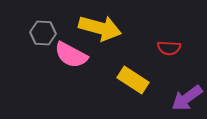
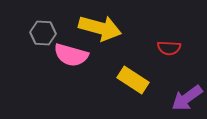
pink semicircle: rotated 12 degrees counterclockwise
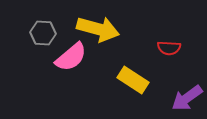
yellow arrow: moved 2 px left, 1 px down
pink semicircle: moved 2 px down; rotated 56 degrees counterclockwise
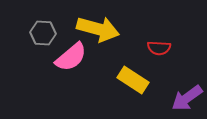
red semicircle: moved 10 px left
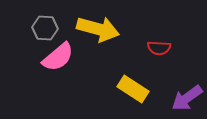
gray hexagon: moved 2 px right, 5 px up
pink semicircle: moved 13 px left
yellow rectangle: moved 9 px down
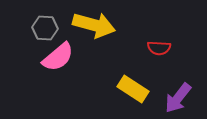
yellow arrow: moved 4 px left, 4 px up
purple arrow: moved 9 px left; rotated 16 degrees counterclockwise
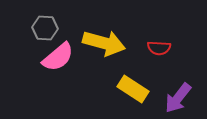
yellow arrow: moved 10 px right, 18 px down
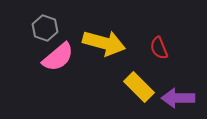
gray hexagon: rotated 15 degrees clockwise
red semicircle: rotated 65 degrees clockwise
yellow rectangle: moved 6 px right, 2 px up; rotated 12 degrees clockwise
purple arrow: rotated 52 degrees clockwise
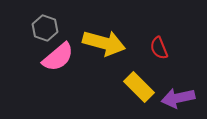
purple arrow: rotated 12 degrees counterclockwise
